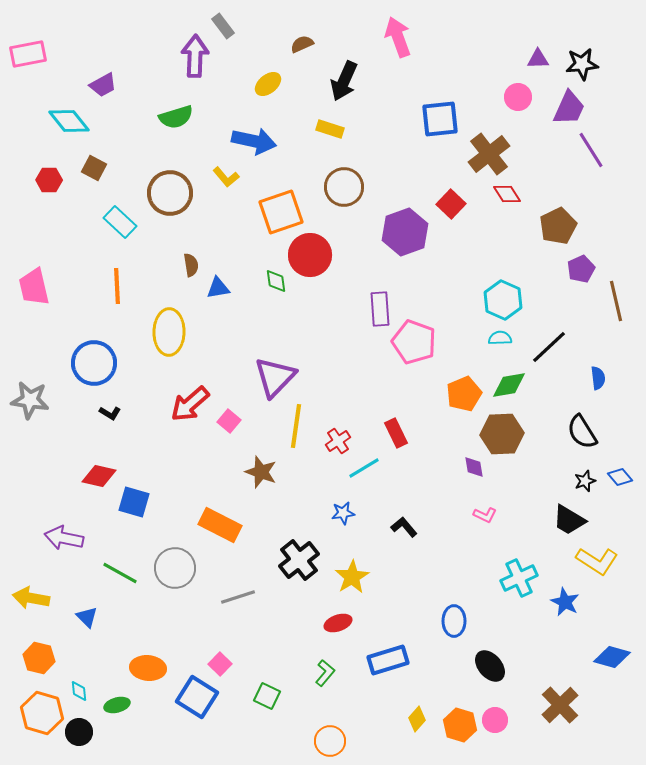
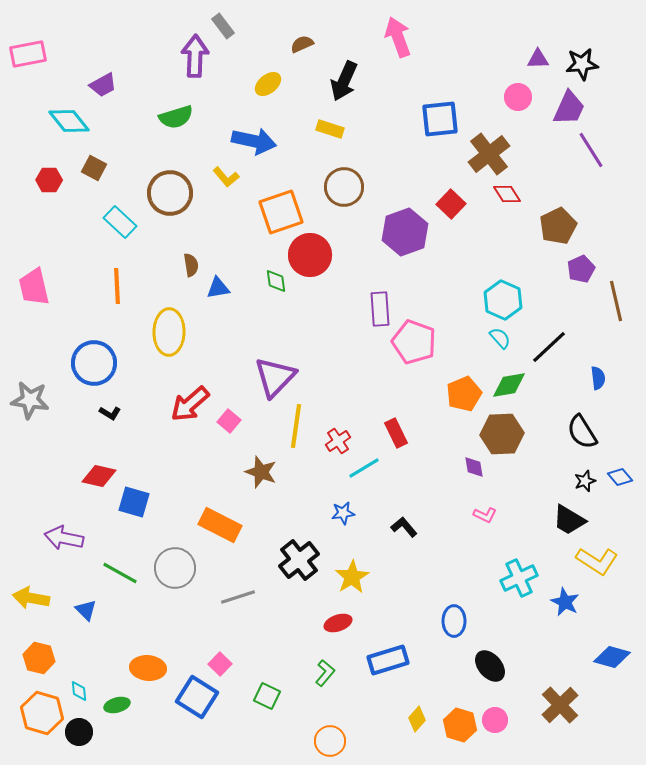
cyan semicircle at (500, 338): rotated 50 degrees clockwise
blue triangle at (87, 617): moved 1 px left, 7 px up
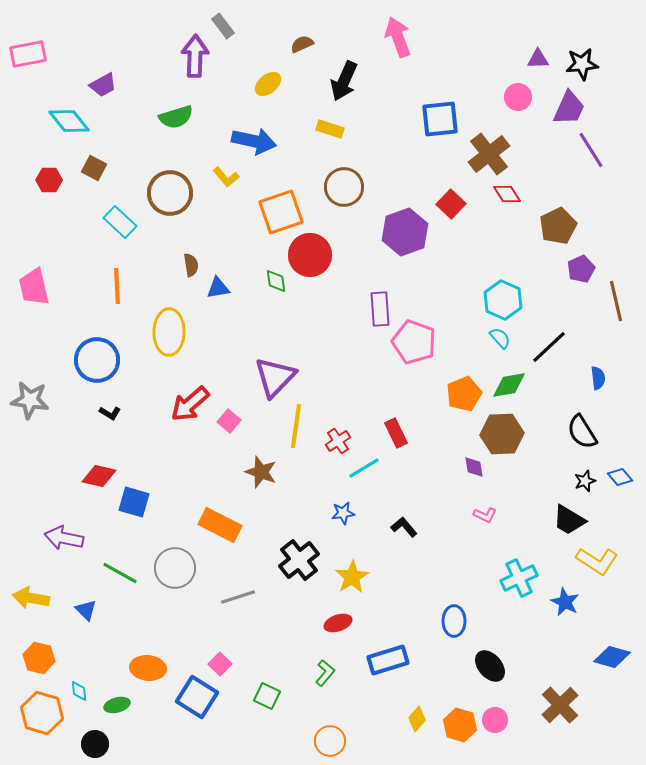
blue circle at (94, 363): moved 3 px right, 3 px up
black circle at (79, 732): moved 16 px right, 12 px down
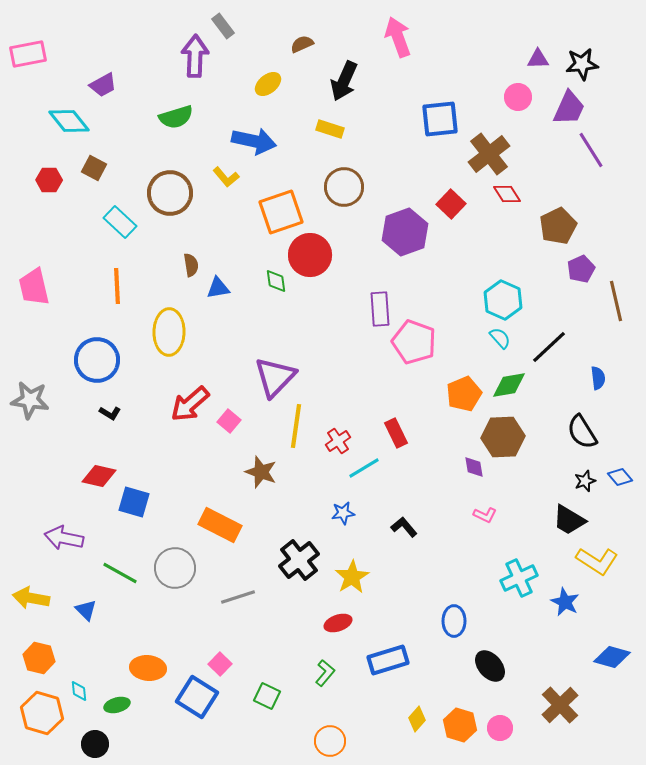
brown hexagon at (502, 434): moved 1 px right, 3 px down
pink circle at (495, 720): moved 5 px right, 8 px down
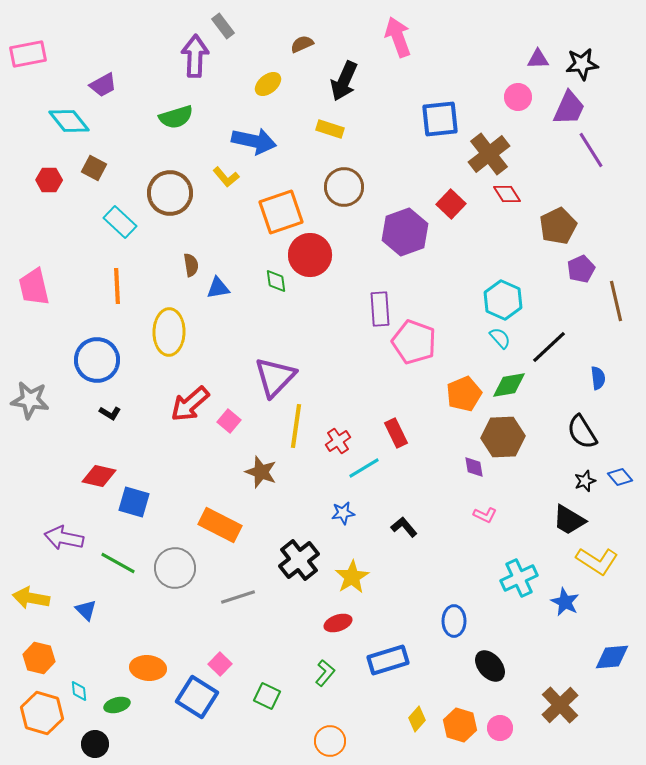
green line at (120, 573): moved 2 px left, 10 px up
blue diamond at (612, 657): rotated 21 degrees counterclockwise
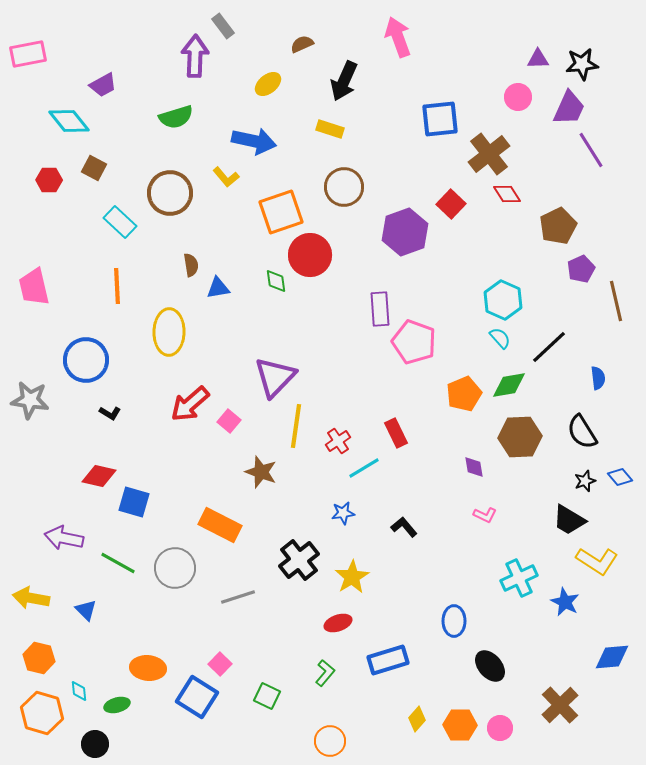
blue circle at (97, 360): moved 11 px left
brown hexagon at (503, 437): moved 17 px right
orange hexagon at (460, 725): rotated 16 degrees counterclockwise
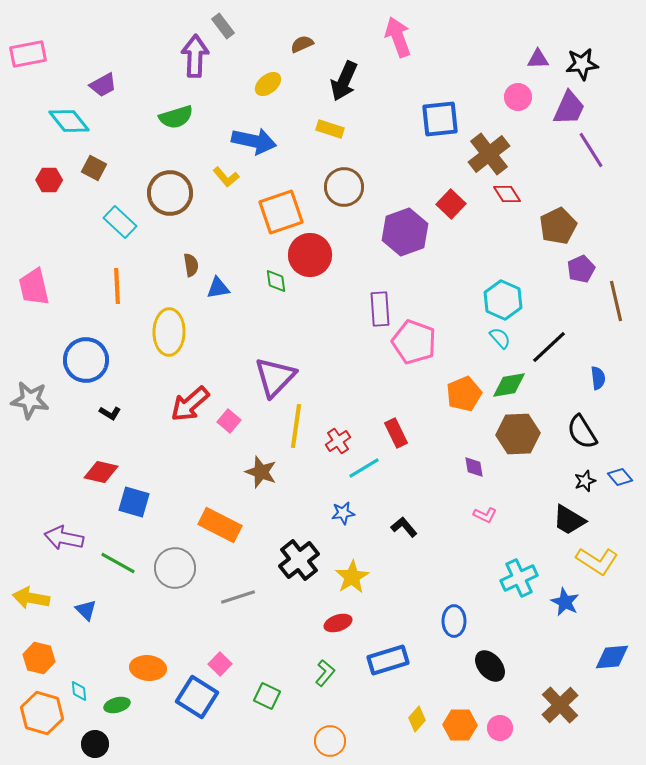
brown hexagon at (520, 437): moved 2 px left, 3 px up
red diamond at (99, 476): moved 2 px right, 4 px up
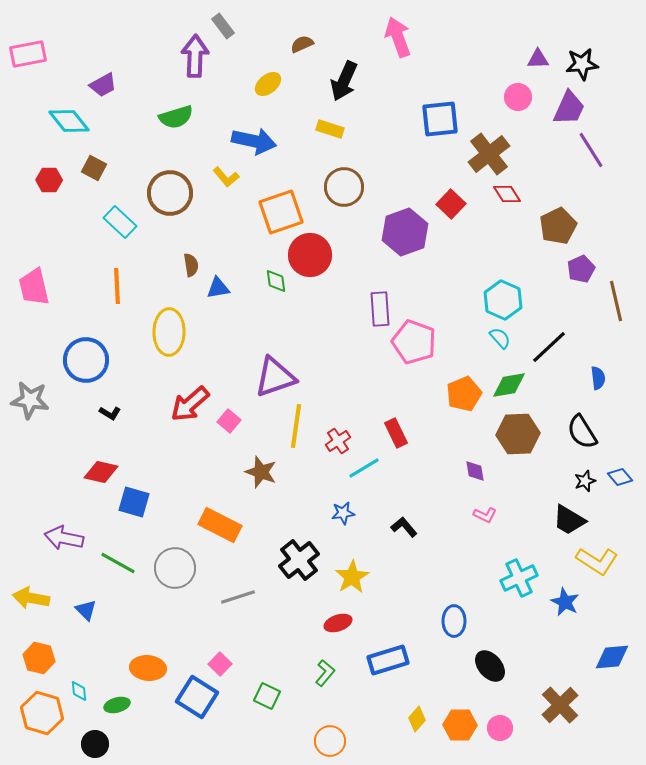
purple triangle at (275, 377): rotated 27 degrees clockwise
purple diamond at (474, 467): moved 1 px right, 4 px down
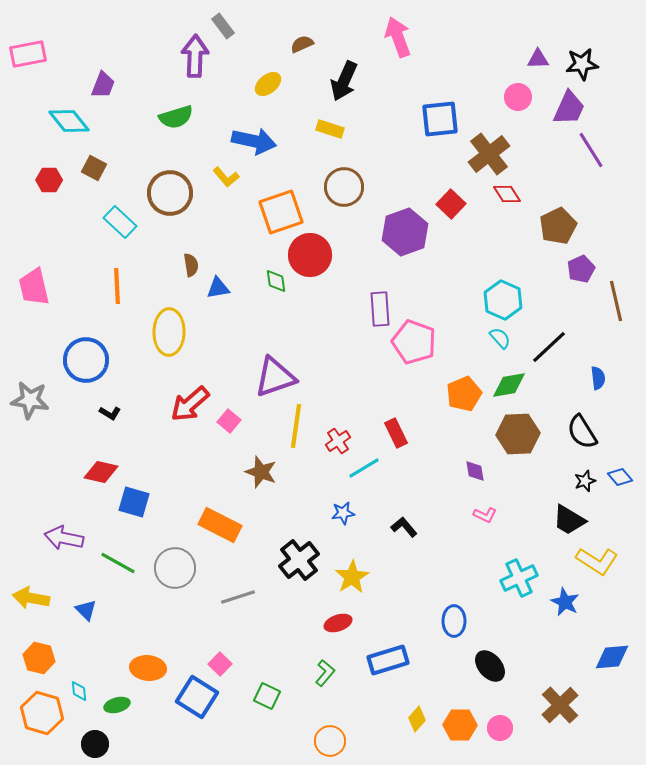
purple trapezoid at (103, 85): rotated 40 degrees counterclockwise
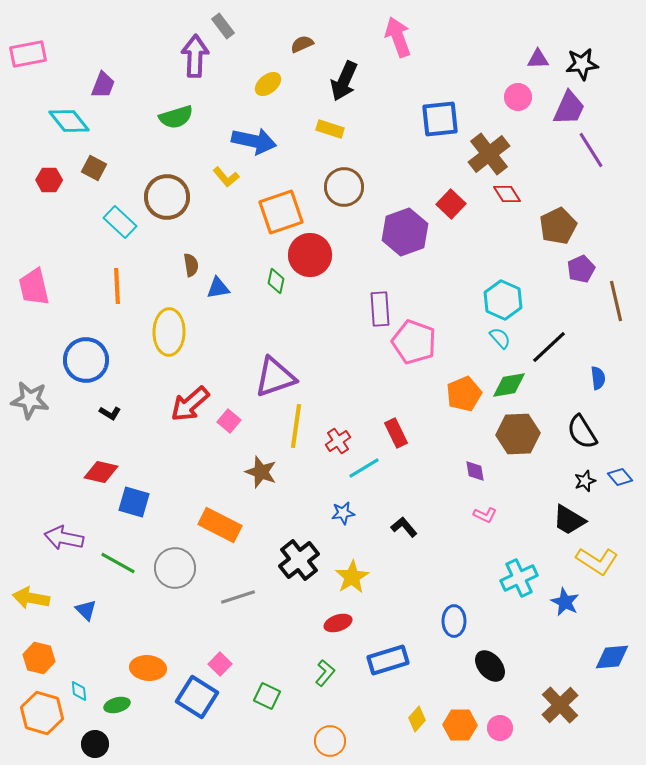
brown circle at (170, 193): moved 3 px left, 4 px down
green diamond at (276, 281): rotated 20 degrees clockwise
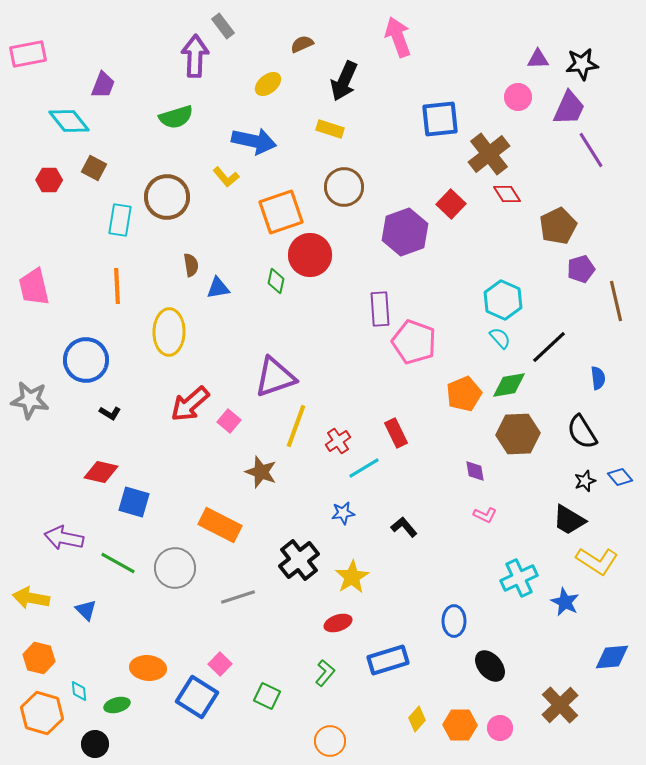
cyan rectangle at (120, 222): moved 2 px up; rotated 56 degrees clockwise
purple pentagon at (581, 269): rotated 8 degrees clockwise
yellow line at (296, 426): rotated 12 degrees clockwise
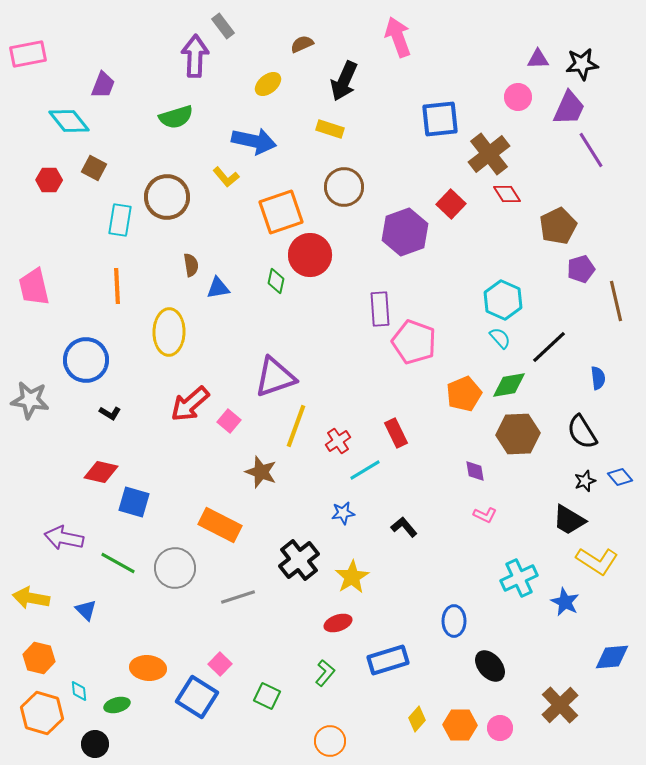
cyan line at (364, 468): moved 1 px right, 2 px down
